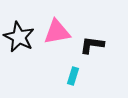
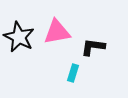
black L-shape: moved 1 px right, 2 px down
cyan rectangle: moved 3 px up
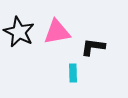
black star: moved 5 px up
cyan rectangle: rotated 18 degrees counterclockwise
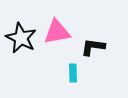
black star: moved 2 px right, 6 px down
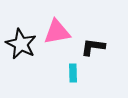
black star: moved 6 px down
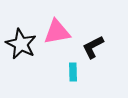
black L-shape: rotated 35 degrees counterclockwise
cyan rectangle: moved 1 px up
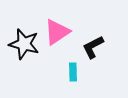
pink triangle: rotated 24 degrees counterclockwise
black star: moved 3 px right; rotated 12 degrees counterclockwise
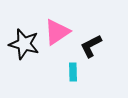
black L-shape: moved 2 px left, 1 px up
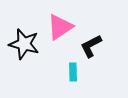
pink triangle: moved 3 px right, 5 px up
